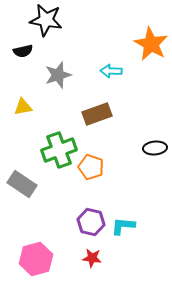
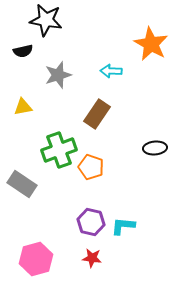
brown rectangle: rotated 36 degrees counterclockwise
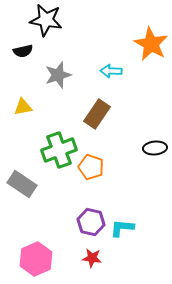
cyan L-shape: moved 1 px left, 2 px down
pink hexagon: rotated 8 degrees counterclockwise
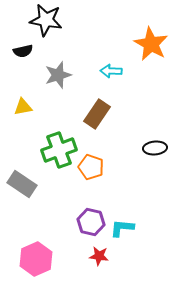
red star: moved 7 px right, 2 px up
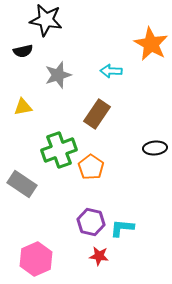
orange pentagon: rotated 15 degrees clockwise
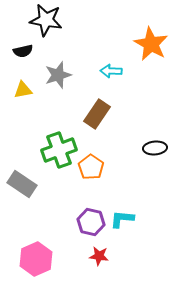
yellow triangle: moved 17 px up
cyan L-shape: moved 9 px up
